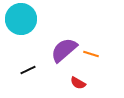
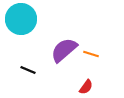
black line: rotated 49 degrees clockwise
red semicircle: moved 8 px right, 4 px down; rotated 84 degrees counterclockwise
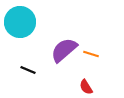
cyan circle: moved 1 px left, 3 px down
red semicircle: rotated 112 degrees clockwise
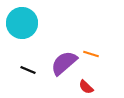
cyan circle: moved 2 px right, 1 px down
purple semicircle: moved 13 px down
red semicircle: rotated 14 degrees counterclockwise
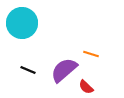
purple semicircle: moved 7 px down
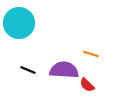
cyan circle: moved 3 px left
purple semicircle: rotated 44 degrees clockwise
red semicircle: moved 1 px right, 2 px up
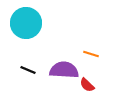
cyan circle: moved 7 px right
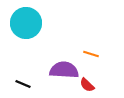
black line: moved 5 px left, 14 px down
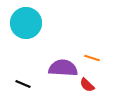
orange line: moved 1 px right, 4 px down
purple semicircle: moved 1 px left, 2 px up
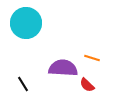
black line: rotated 35 degrees clockwise
